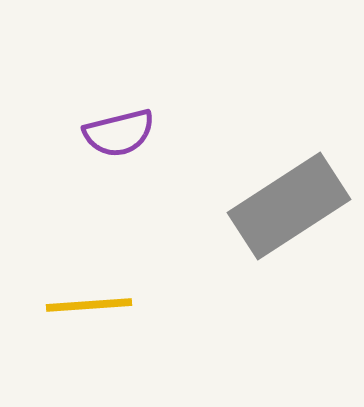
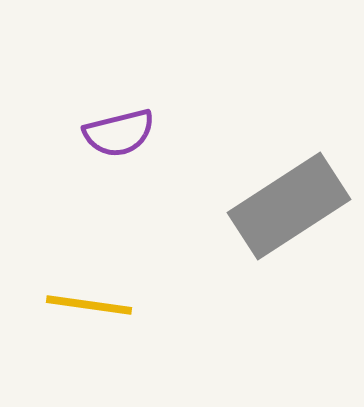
yellow line: rotated 12 degrees clockwise
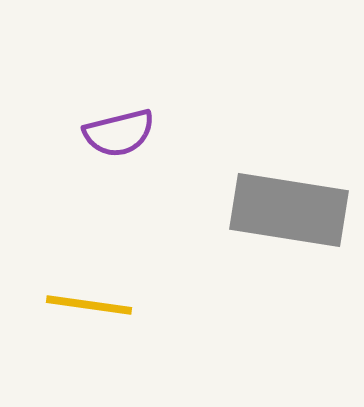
gray rectangle: moved 4 px down; rotated 42 degrees clockwise
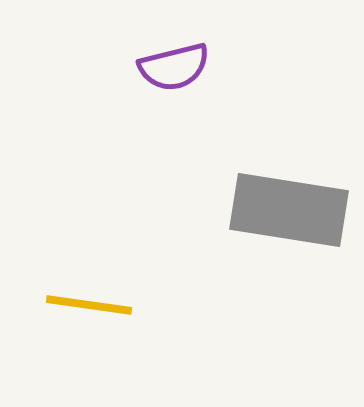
purple semicircle: moved 55 px right, 66 px up
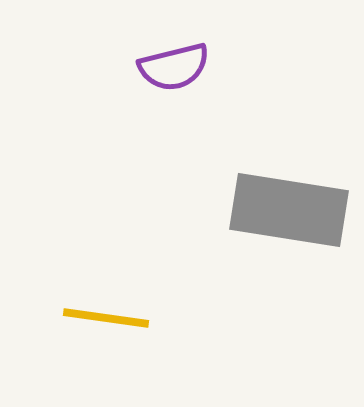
yellow line: moved 17 px right, 13 px down
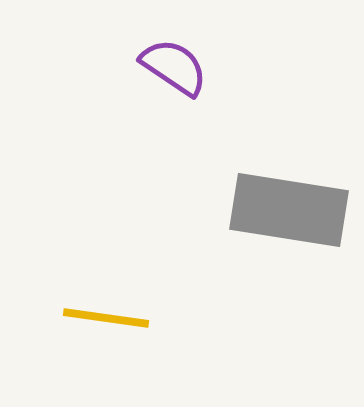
purple semicircle: rotated 132 degrees counterclockwise
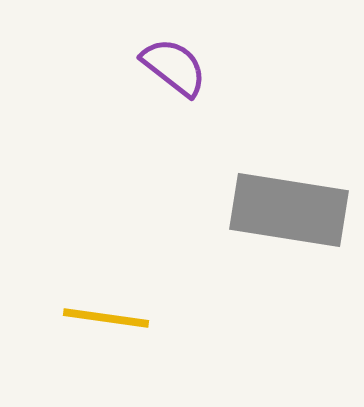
purple semicircle: rotated 4 degrees clockwise
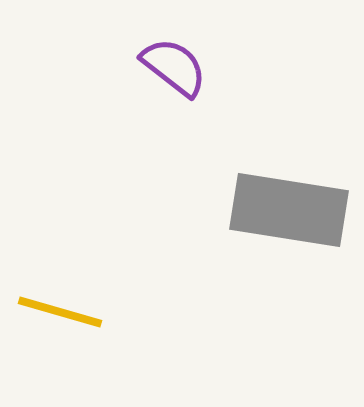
yellow line: moved 46 px left, 6 px up; rotated 8 degrees clockwise
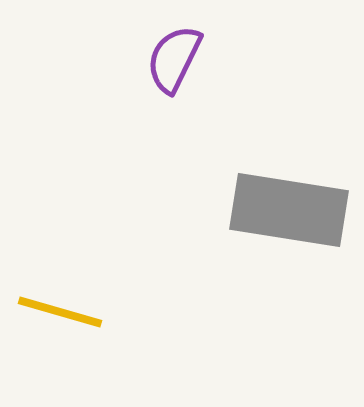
purple semicircle: moved 8 px up; rotated 102 degrees counterclockwise
